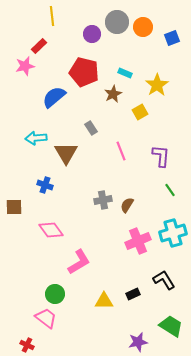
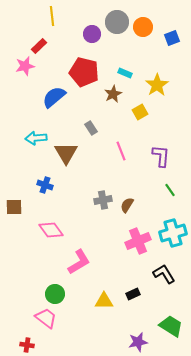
black L-shape: moved 6 px up
red cross: rotated 16 degrees counterclockwise
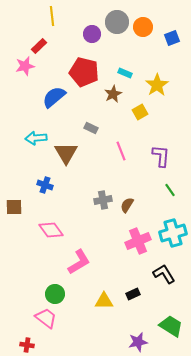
gray rectangle: rotated 32 degrees counterclockwise
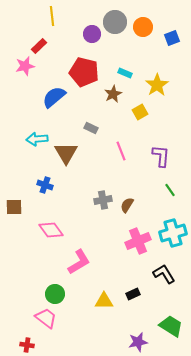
gray circle: moved 2 px left
cyan arrow: moved 1 px right, 1 px down
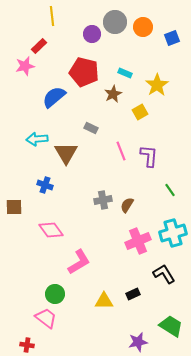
purple L-shape: moved 12 px left
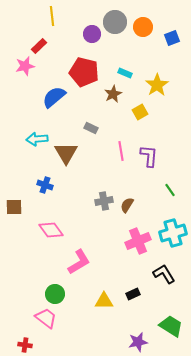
pink line: rotated 12 degrees clockwise
gray cross: moved 1 px right, 1 px down
red cross: moved 2 px left
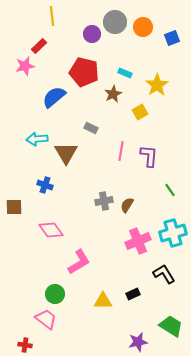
pink line: rotated 18 degrees clockwise
yellow triangle: moved 1 px left
pink trapezoid: moved 1 px down
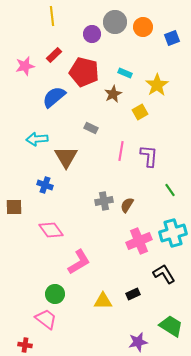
red rectangle: moved 15 px right, 9 px down
brown triangle: moved 4 px down
pink cross: moved 1 px right
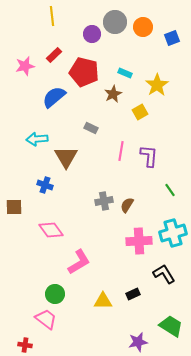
pink cross: rotated 20 degrees clockwise
